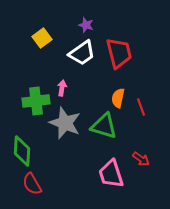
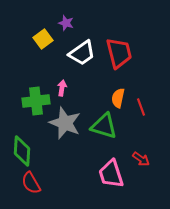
purple star: moved 20 px left, 2 px up
yellow square: moved 1 px right, 1 px down
red semicircle: moved 1 px left, 1 px up
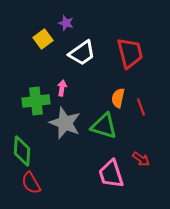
red trapezoid: moved 11 px right
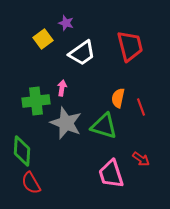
red trapezoid: moved 7 px up
gray star: moved 1 px right
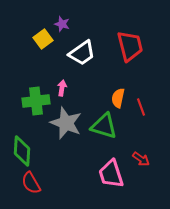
purple star: moved 4 px left, 1 px down
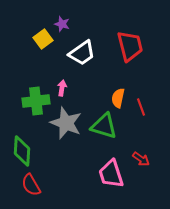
red semicircle: moved 2 px down
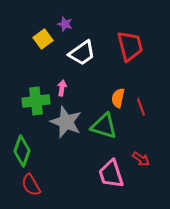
purple star: moved 3 px right
gray star: moved 1 px up
green diamond: rotated 16 degrees clockwise
